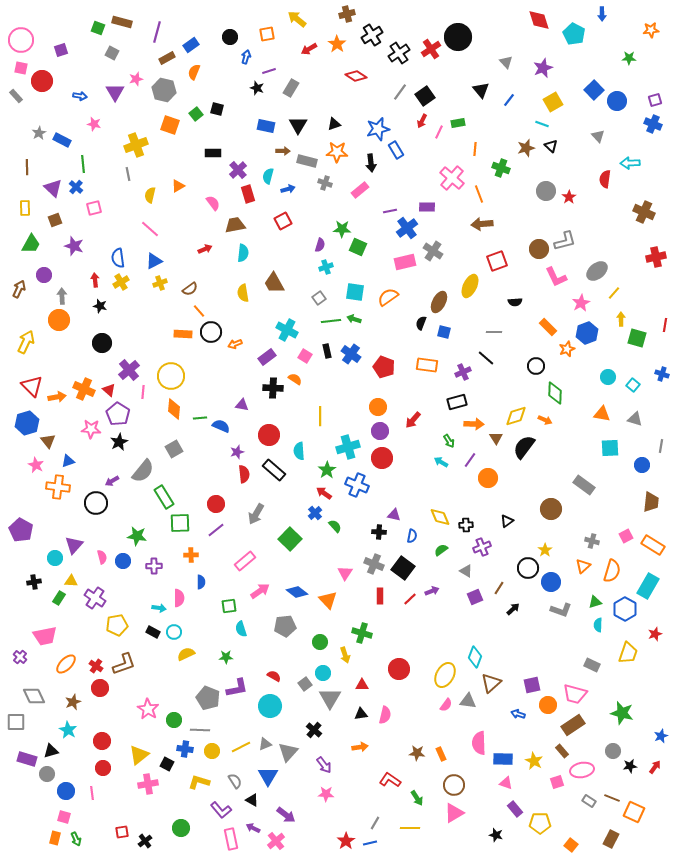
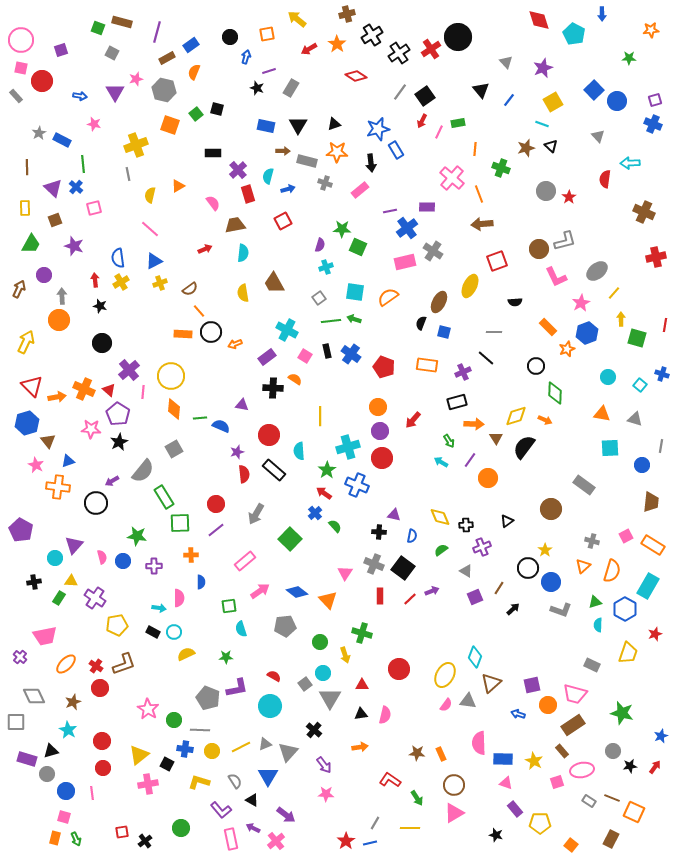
cyan square at (633, 385): moved 7 px right
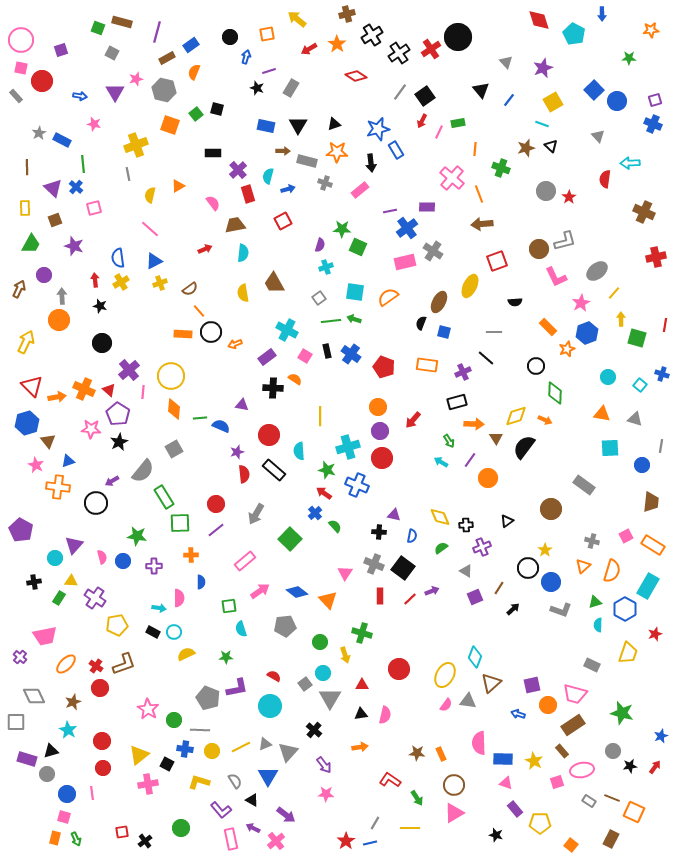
green star at (327, 470): rotated 24 degrees counterclockwise
green semicircle at (441, 550): moved 2 px up
blue circle at (66, 791): moved 1 px right, 3 px down
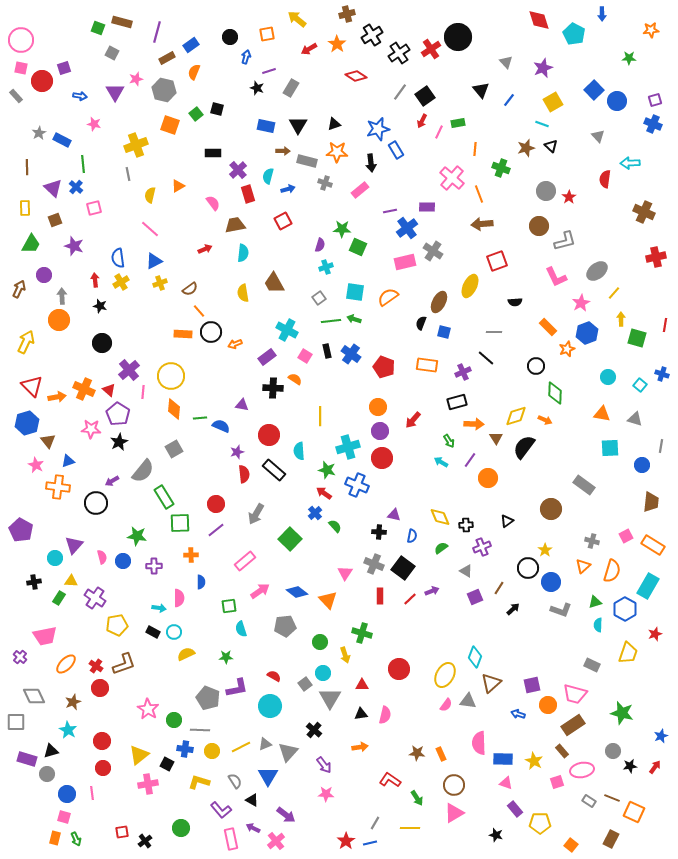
purple square at (61, 50): moved 3 px right, 18 px down
brown circle at (539, 249): moved 23 px up
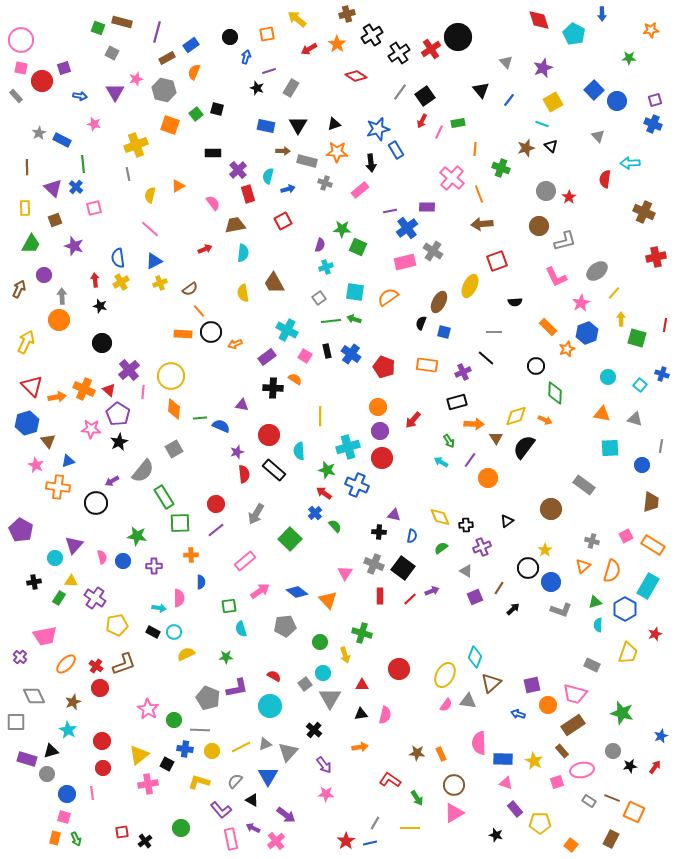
gray semicircle at (235, 781): rotated 105 degrees counterclockwise
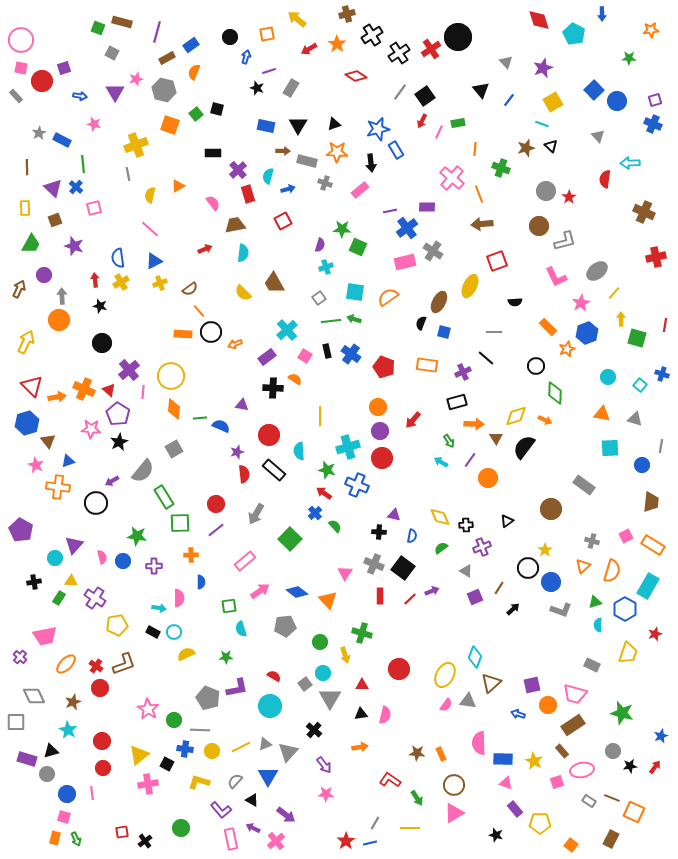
yellow semicircle at (243, 293): rotated 36 degrees counterclockwise
cyan cross at (287, 330): rotated 20 degrees clockwise
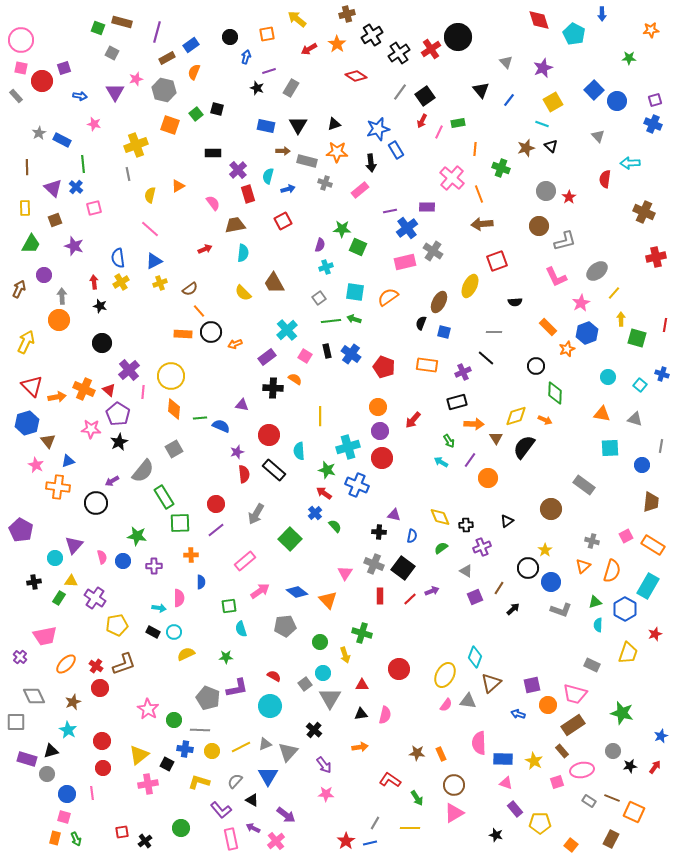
red arrow at (95, 280): moved 1 px left, 2 px down
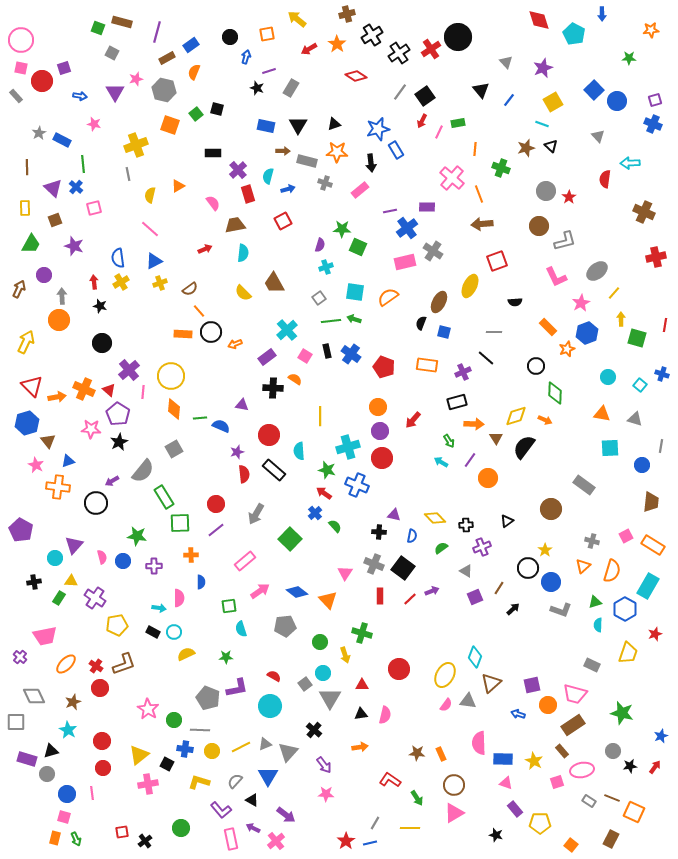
yellow diamond at (440, 517): moved 5 px left, 1 px down; rotated 20 degrees counterclockwise
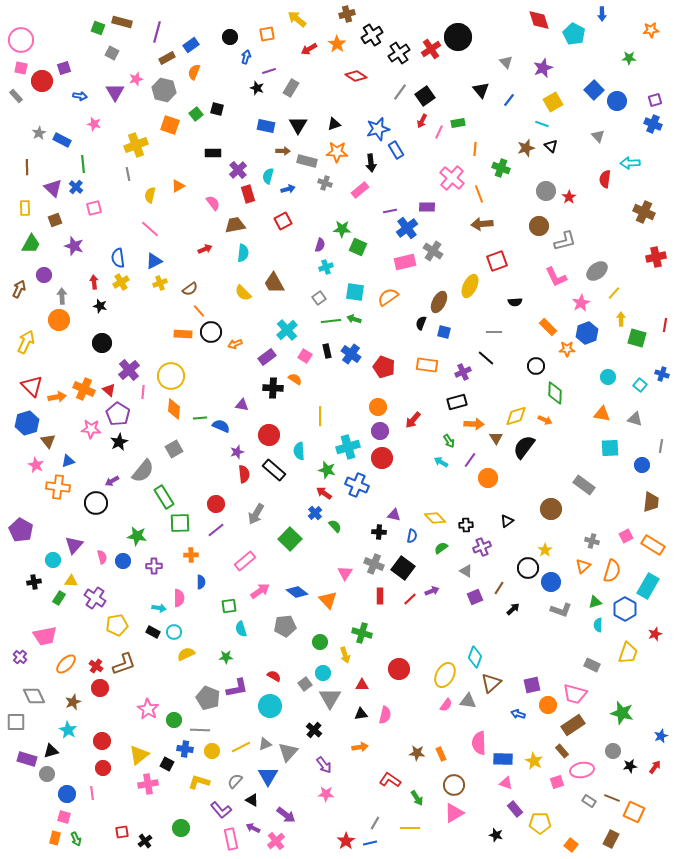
orange star at (567, 349): rotated 21 degrees clockwise
cyan circle at (55, 558): moved 2 px left, 2 px down
